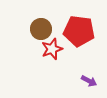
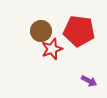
brown circle: moved 2 px down
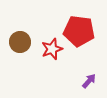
brown circle: moved 21 px left, 11 px down
purple arrow: rotated 77 degrees counterclockwise
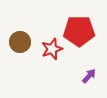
red pentagon: rotated 8 degrees counterclockwise
purple arrow: moved 5 px up
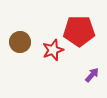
red star: moved 1 px right, 1 px down
purple arrow: moved 3 px right, 1 px up
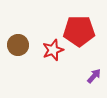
brown circle: moved 2 px left, 3 px down
purple arrow: moved 2 px right, 1 px down
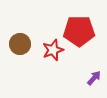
brown circle: moved 2 px right, 1 px up
purple arrow: moved 2 px down
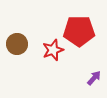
brown circle: moved 3 px left
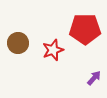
red pentagon: moved 6 px right, 2 px up
brown circle: moved 1 px right, 1 px up
